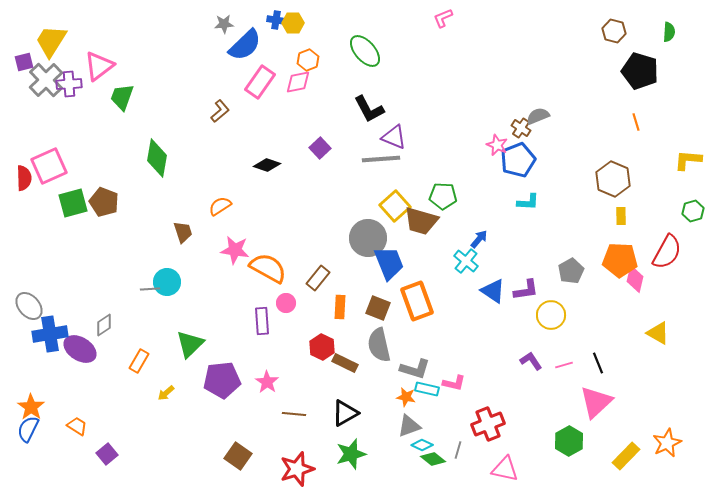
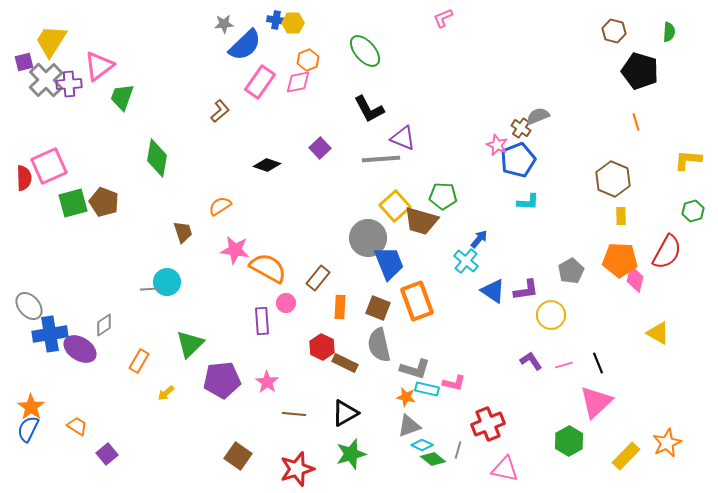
purple triangle at (394, 137): moved 9 px right, 1 px down
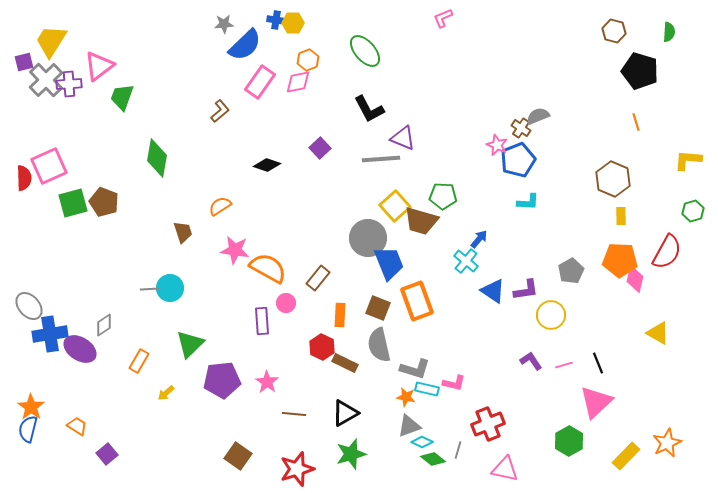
cyan circle at (167, 282): moved 3 px right, 6 px down
orange rectangle at (340, 307): moved 8 px down
blue semicircle at (28, 429): rotated 12 degrees counterclockwise
cyan diamond at (422, 445): moved 3 px up
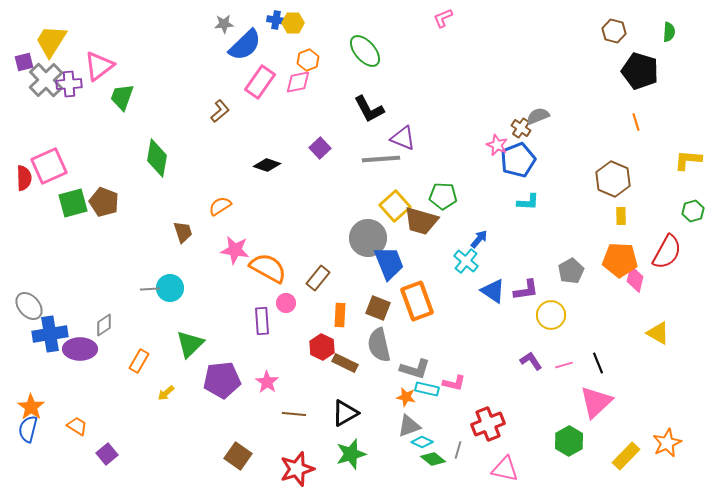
purple ellipse at (80, 349): rotated 32 degrees counterclockwise
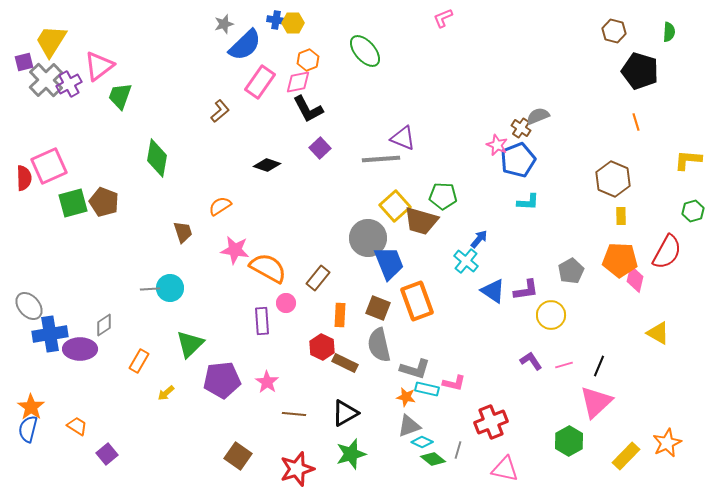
gray star at (224, 24): rotated 12 degrees counterclockwise
purple cross at (69, 84): rotated 25 degrees counterclockwise
green trapezoid at (122, 97): moved 2 px left, 1 px up
black L-shape at (369, 109): moved 61 px left
black line at (598, 363): moved 1 px right, 3 px down; rotated 45 degrees clockwise
red cross at (488, 424): moved 3 px right, 2 px up
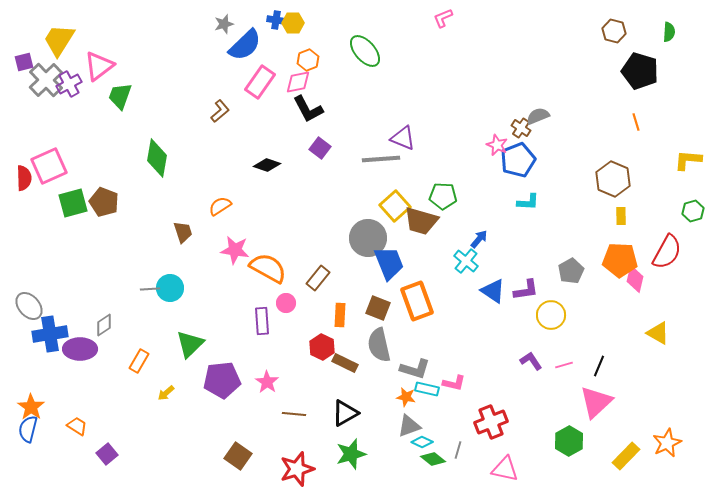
yellow trapezoid at (51, 41): moved 8 px right, 1 px up
purple square at (320, 148): rotated 10 degrees counterclockwise
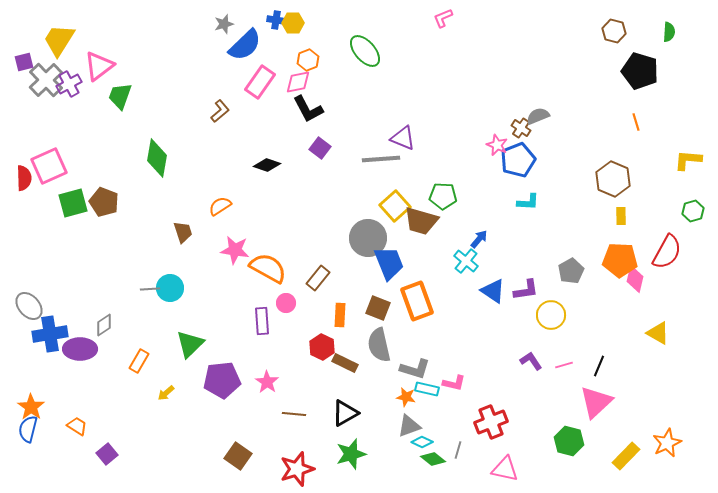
green hexagon at (569, 441): rotated 16 degrees counterclockwise
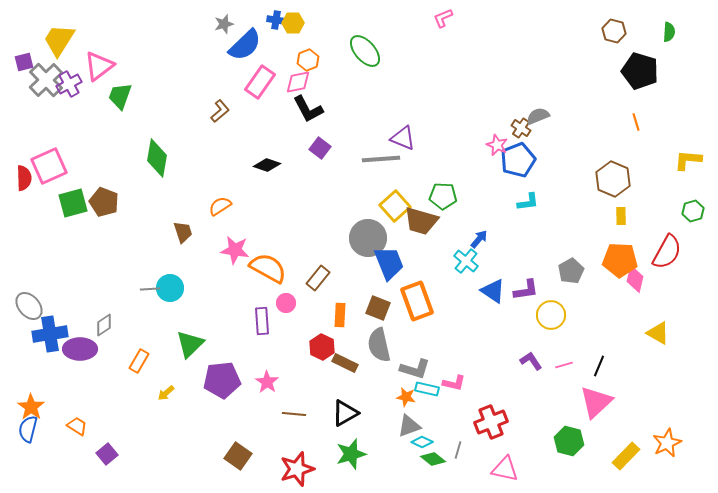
cyan L-shape at (528, 202): rotated 10 degrees counterclockwise
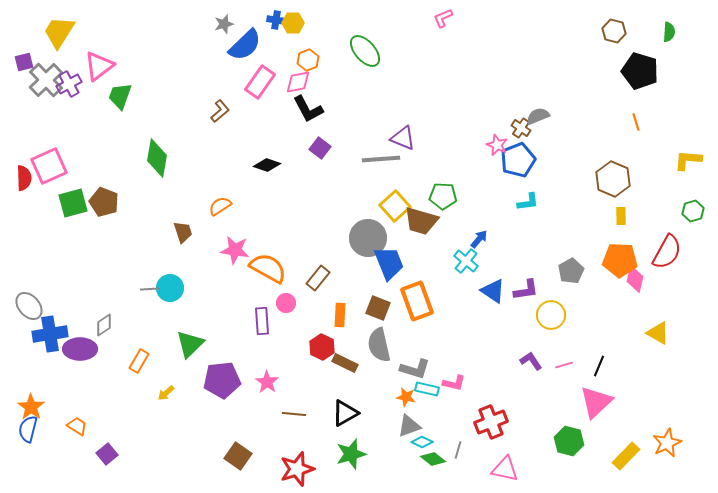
yellow trapezoid at (59, 40): moved 8 px up
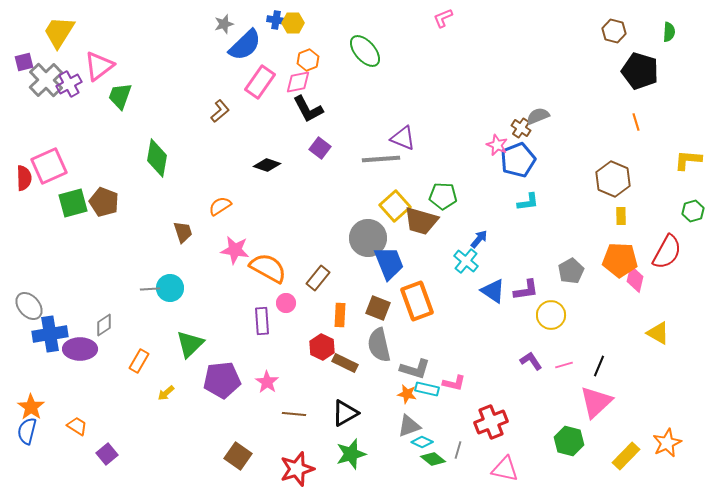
orange star at (406, 397): moved 1 px right, 3 px up
blue semicircle at (28, 429): moved 1 px left, 2 px down
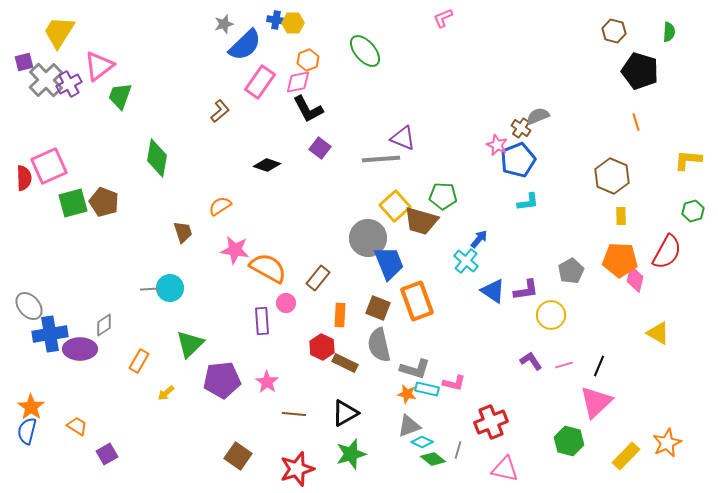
brown hexagon at (613, 179): moved 1 px left, 3 px up
purple square at (107, 454): rotated 10 degrees clockwise
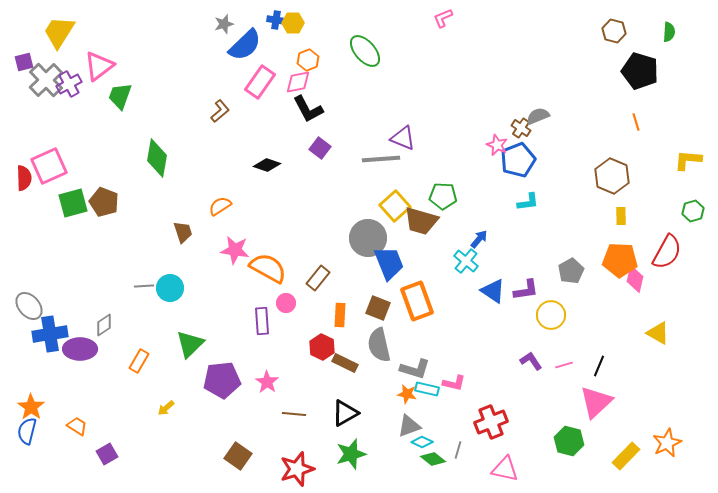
gray line at (150, 289): moved 6 px left, 3 px up
yellow arrow at (166, 393): moved 15 px down
